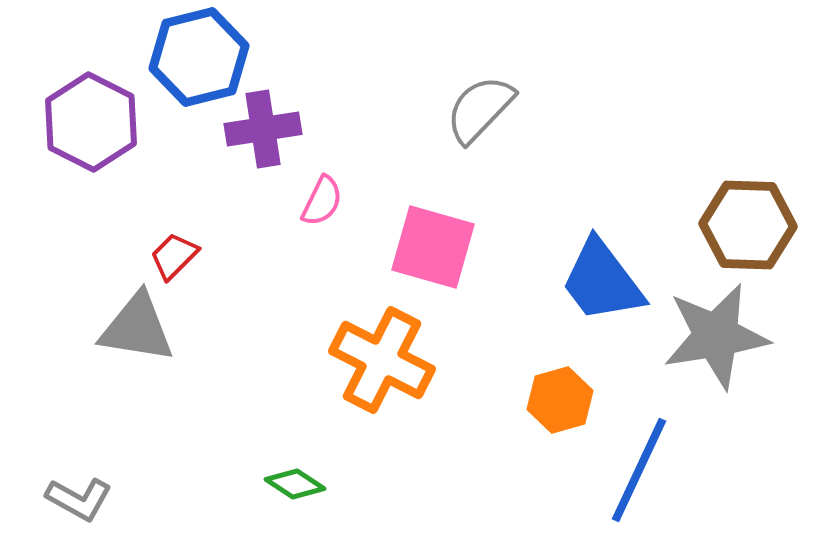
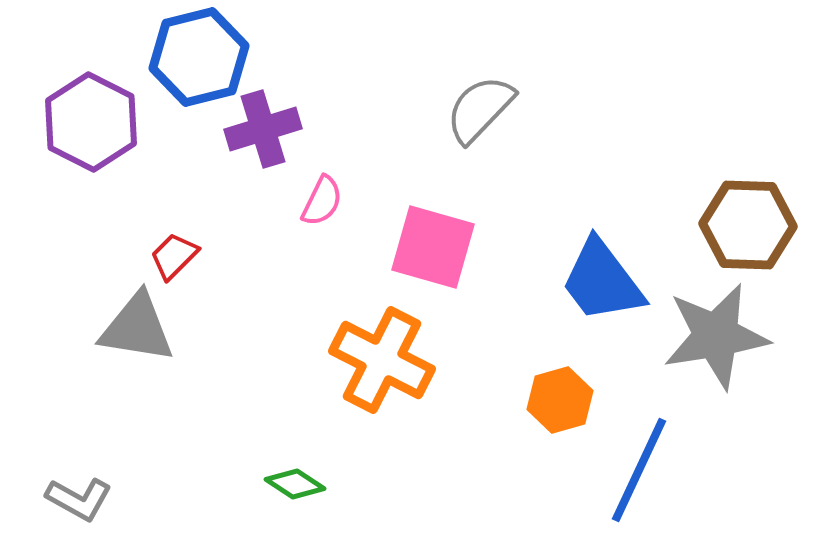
purple cross: rotated 8 degrees counterclockwise
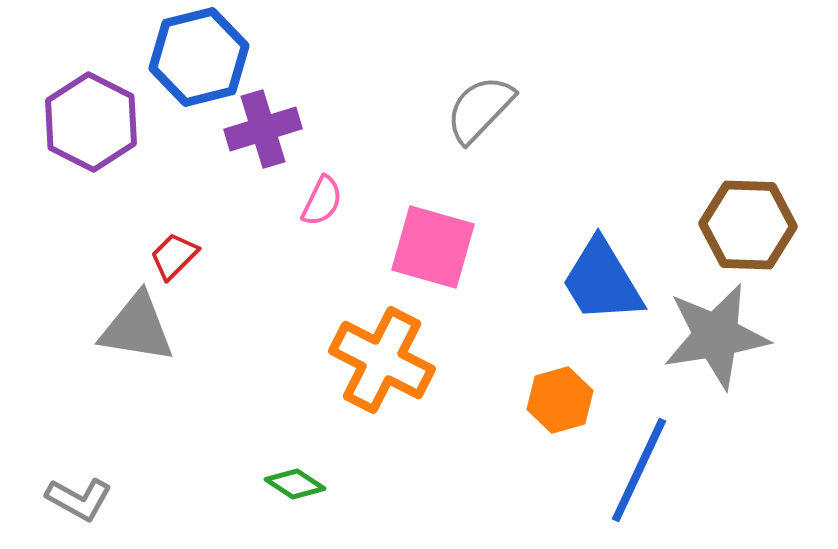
blue trapezoid: rotated 6 degrees clockwise
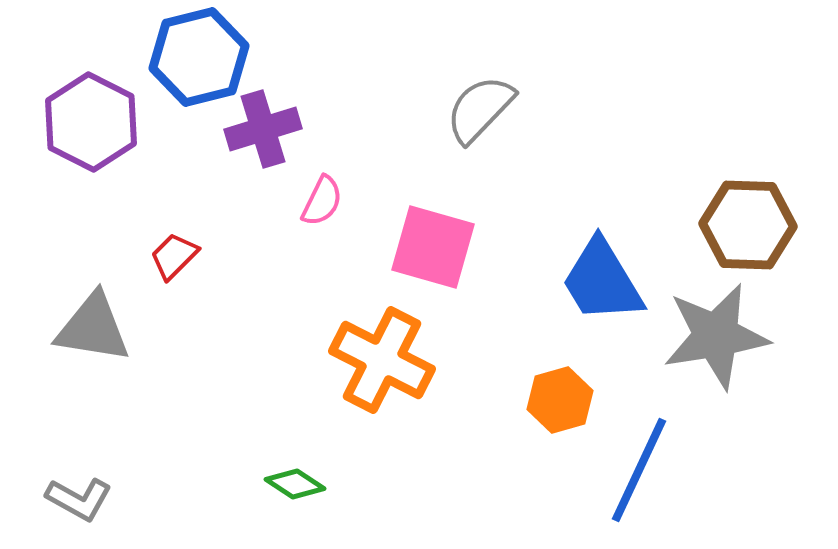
gray triangle: moved 44 px left
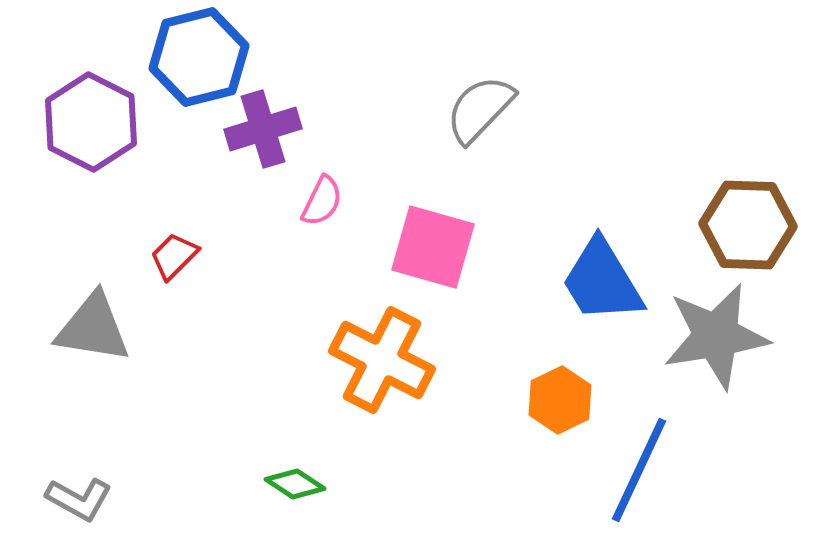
orange hexagon: rotated 10 degrees counterclockwise
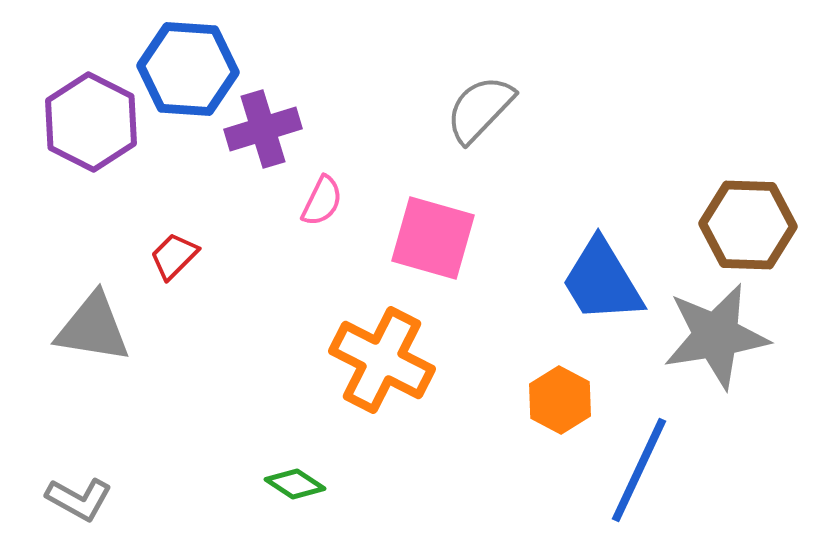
blue hexagon: moved 11 px left, 12 px down; rotated 18 degrees clockwise
pink square: moved 9 px up
orange hexagon: rotated 6 degrees counterclockwise
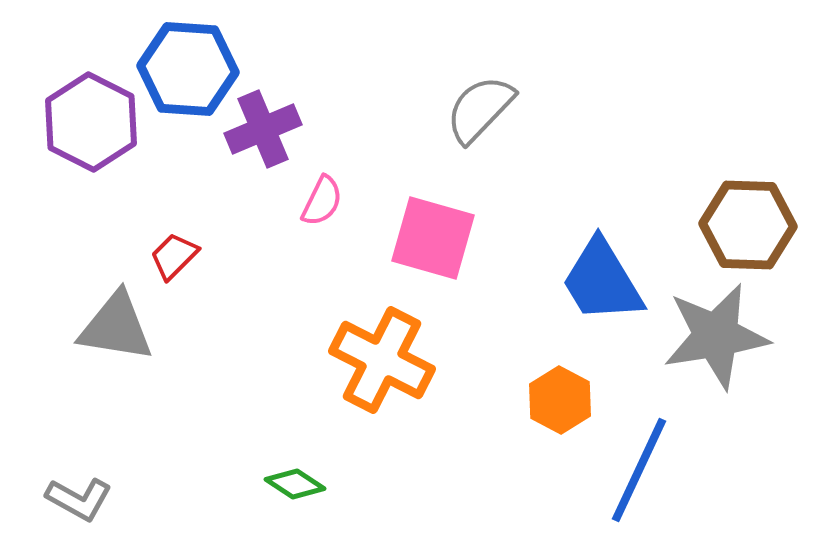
purple cross: rotated 6 degrees counterclockwise
gray triangle: moved 23 px right, 1 px up
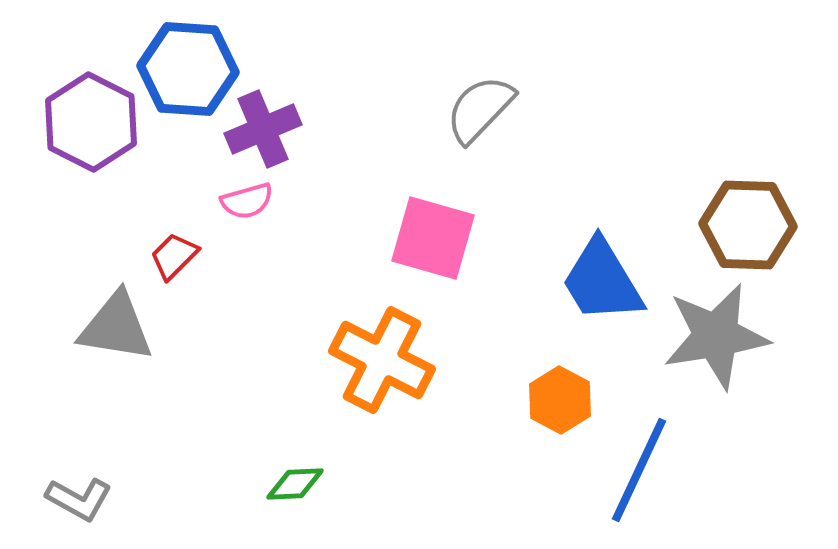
pink semicircle: moved 75 px left; rotated 48 degrees clockwise
green diamond: rotated 36 degrees counterclockwise
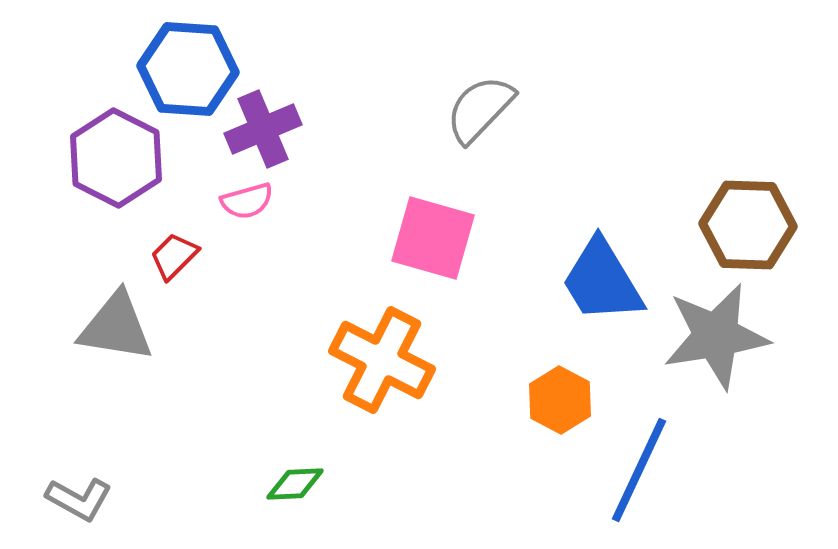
purple hexagon: moved 25 px right, 36 px down
